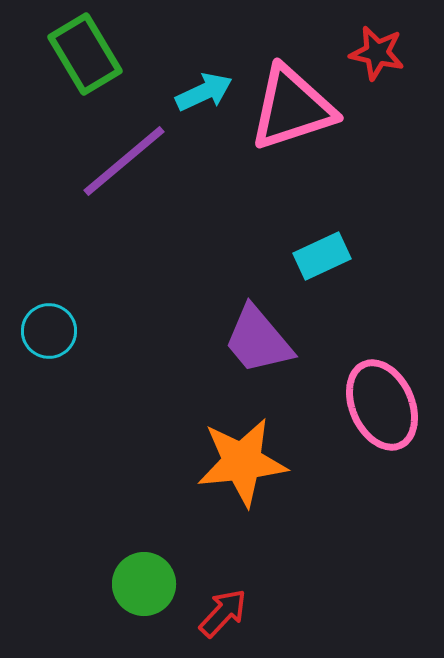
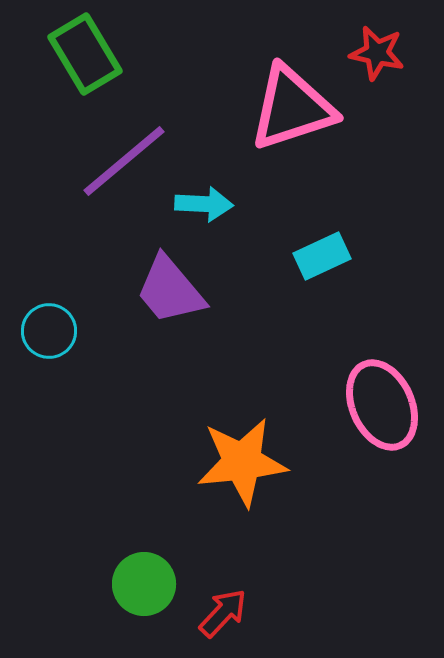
cyan arrow: moved 112 px down; rotated 28 degrees clockwise
purple trapezoid: moved 88 px left, 50 px up
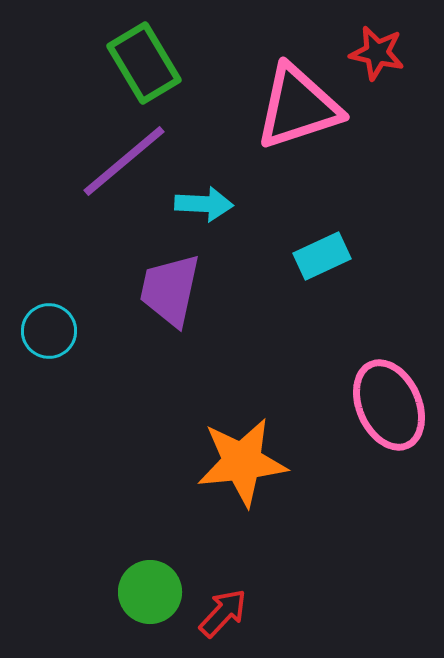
green rectangle: moved 59 px right, 9 px down
pink triangle: moved 6 px right, 1 px up
purple trapezoid: rotated 52 degrees clockwise
pink ellipse: moved 7 px right
green circle: moved 6 px right, 8 px down
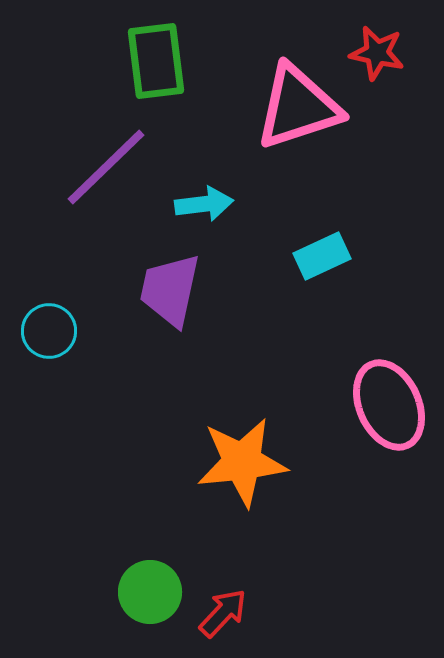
green rectangle: moved 12 px right, 2 px up; rotated 24 degrees clockwise
purple line: moved 18 px left, 6 px down; rotated 4 degrees counterclockwise
cyan arrow: rotated 10 degrees counterclockwise
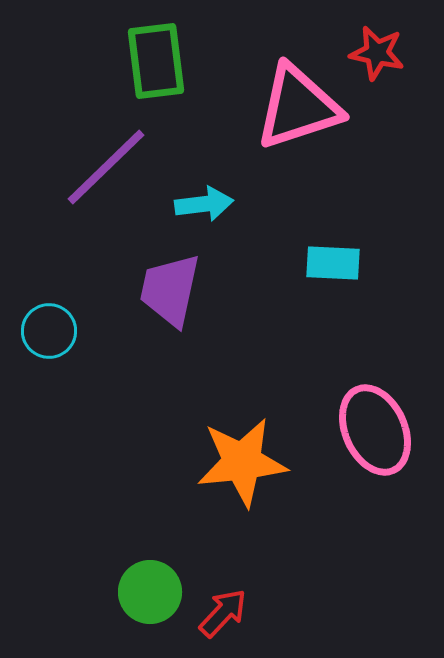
cyan rectangle: moved 11 px right, 7 px down; rotated 28 degrees clockwise
pink ellipse: moved 14 px left, 25 px down
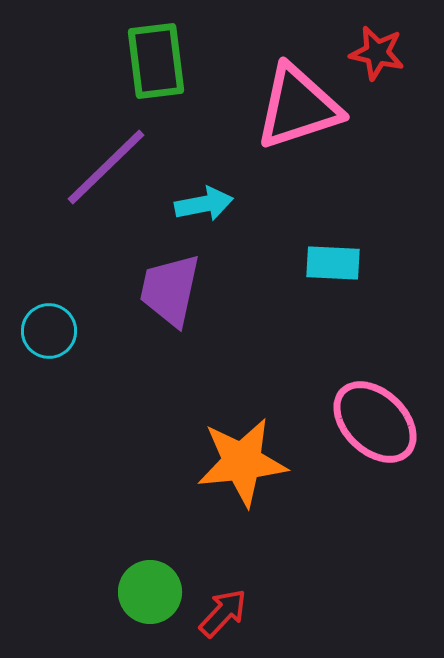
cyan arrow: rotated 4 degrees counterclockwise
pink ellipse: moved 8 px up; rotated 22 degrees counterclockwise
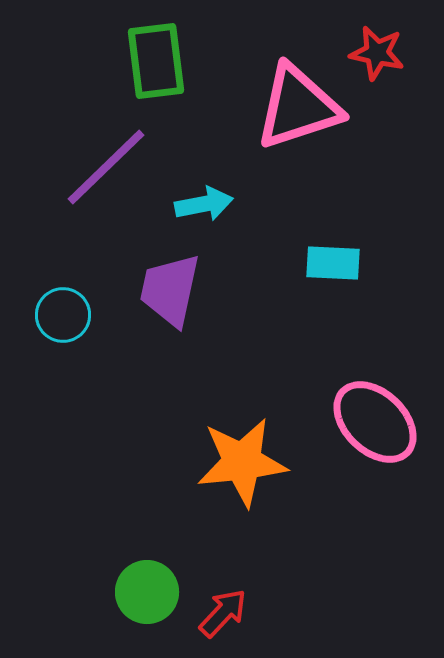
cyan circle: moved 14 px right, 16 px up
green circle: moved 3 px left
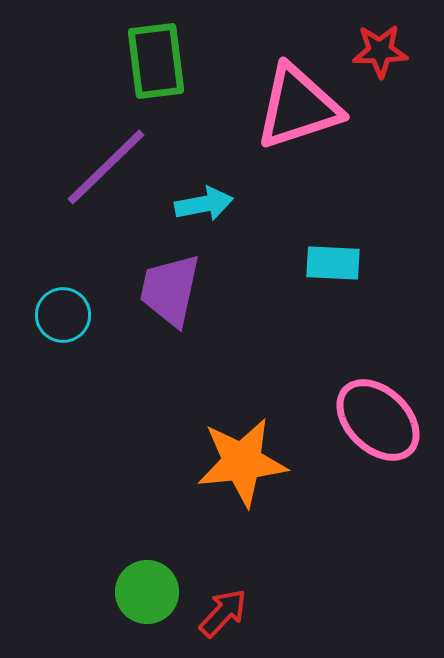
red star: moved 3 px right, 2 px up; rotated 14 degrees counterclockwise
pink ellipse: moved 3 px right, 2 px up
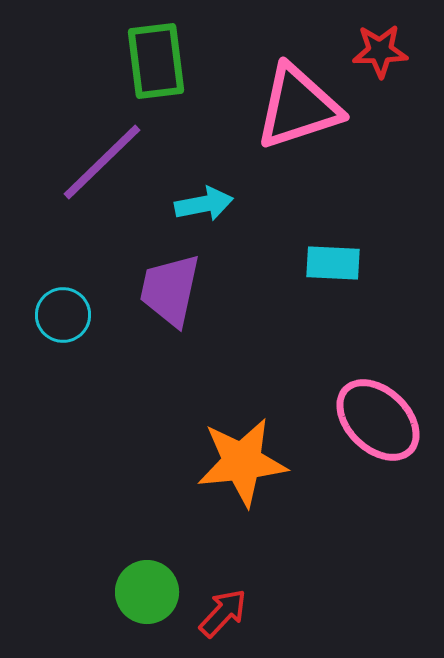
purple line: moved 4 px left, 5 px up
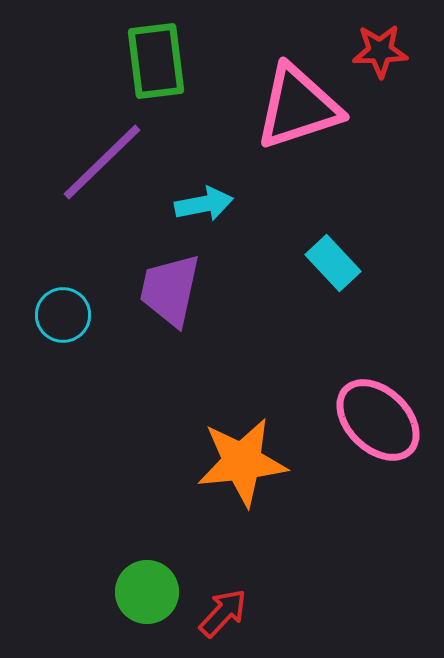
cyan rectangle: rotated 44 degrees clockwise
